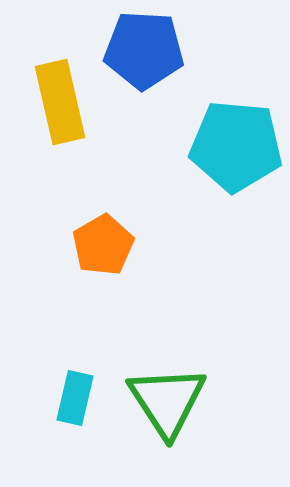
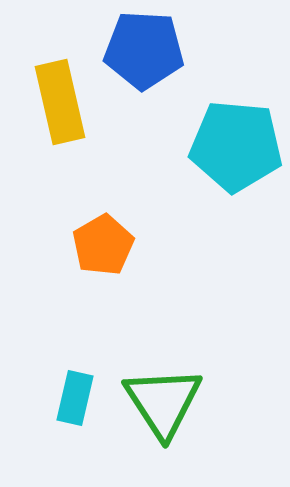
green triangle: moved 4 px left, 1 px down
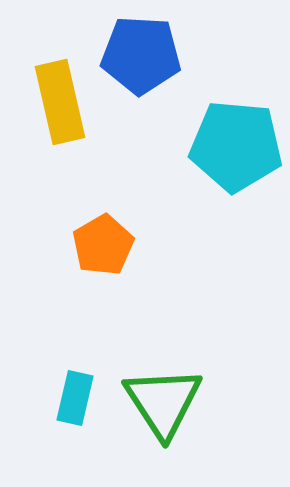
blue pentagon: moved 3 px left, 5 px down
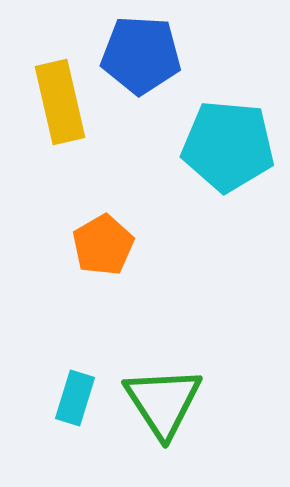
cyan pentagon: moved 8 px left
cyan rectangle: rotated 4 degrees clockwise
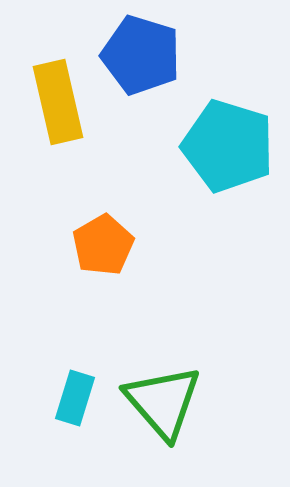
blue pentagon: rotated 14 degrees clockwise
yellow rectangle: moved 2 px left
cyan pentagon: rotated 12 degrees clockwise
green triangle: rotated 8 degrees counterclockwise
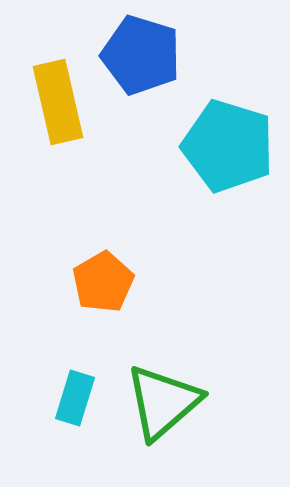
orange pentagon: moved 37 px down
green triangle: rotated 30 degrees clockwise
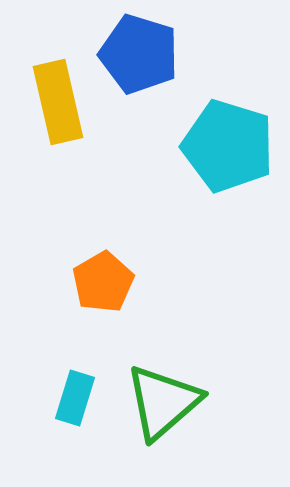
blue pentagon: moved 2 px left, 1 px up
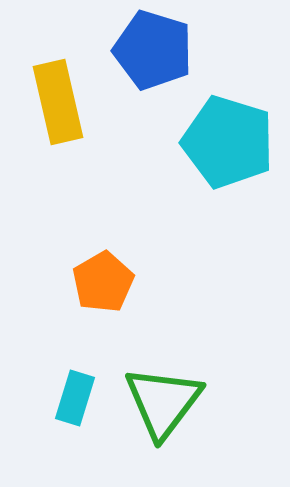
blue pentagon: moved 14 px right, 4 px up
cyan pentagon: moved 4 px up
green triangle: rotated 12 degrees counterclockwise
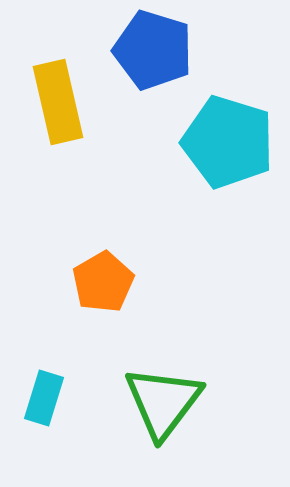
cyan rectangle: moved 31 px left
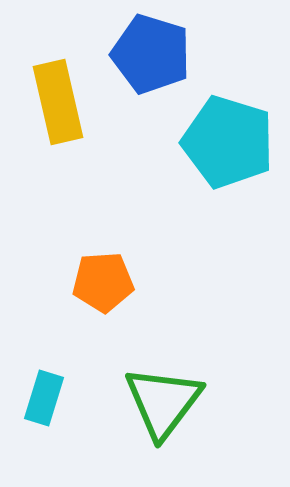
blue pentagon: moved 2 px left, 4 px down
orange pentagon: rotated 26 degrees clockwise
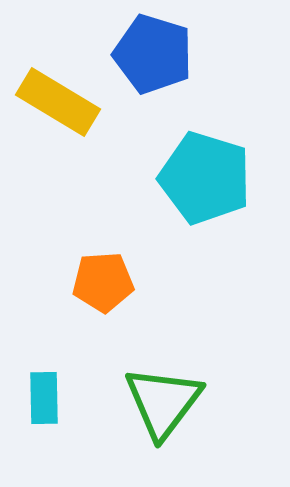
blue pentagon: moved 2 px right
yellow rectangle: rotated 46 degrees counterclockwise
cyan pentagon: moved 23 px left, 36 px down
cyan rectangle: rotated 18 degrees counterclockwise
